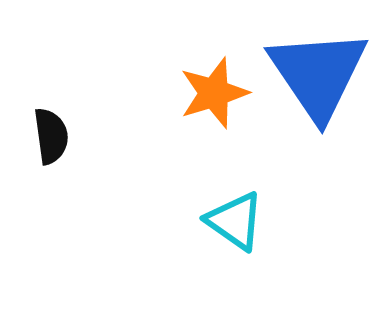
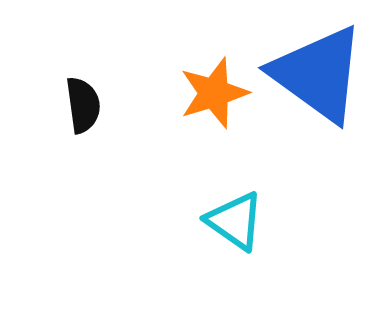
blue triangle: rotated 20 degrees counterclockwise
black semicircle: moved 32 px right, 31 px up
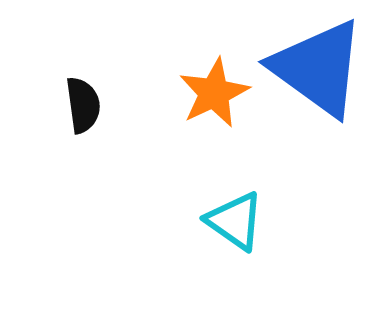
blue triangle: moved 6 px up
orange star: rotated 8 degrees counterclockwise
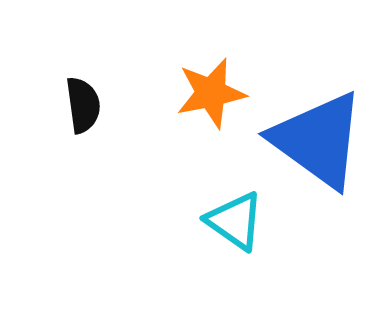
blue triangle: moved 72 px down
orange star: moved 3 px left; rotated 14 degrees clockwise
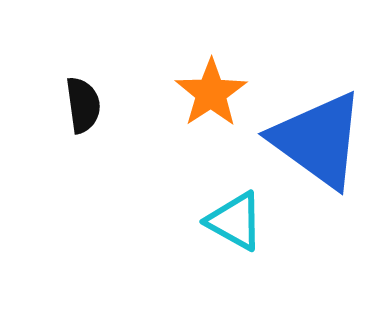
orange star: rotated 22 degrees counterclockwise
cyan triangle: rotated 6 degrees counterclockwise
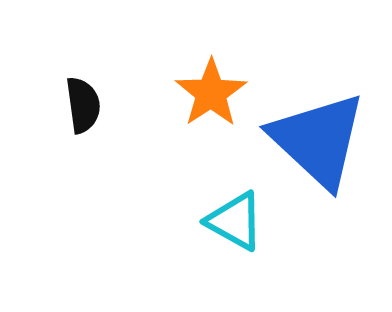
blue triangle: rotated 7 degrees clockwise
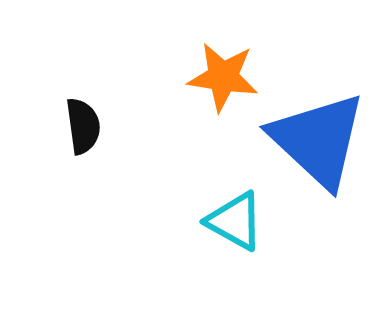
orange star: moved 12 px right, 16 px up; rotated 30 degrees counterclockwise
black semicircle: moved 21 px down
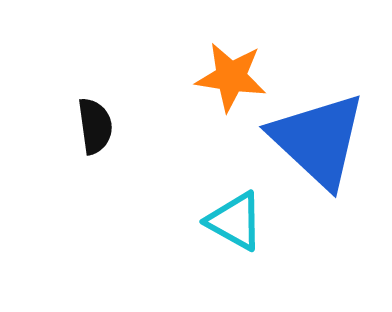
orange star: moved 8 px right
black semicircle: moved 12 px right
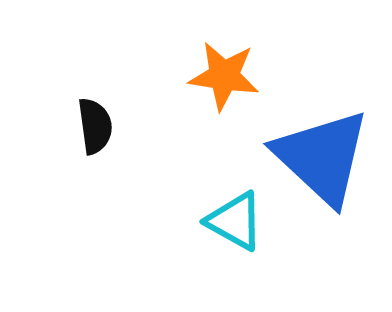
orange star: moved 7 px left, 1 px up
blue triangle: moved 4 px right, 17 px down
